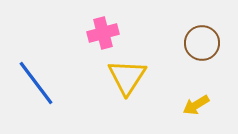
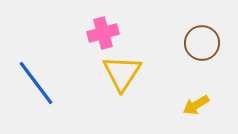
yellow triangle: moved 5 px left, 4 px up
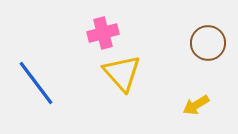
brown circle: moved 6 px right
yellow triangle: rotated 15 degrees counterclockwise
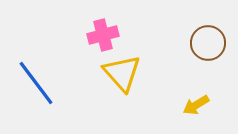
pink cross: moved 2 px down
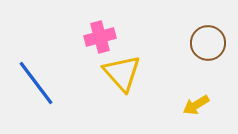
pink cross: moved 3 px left, 2 px down
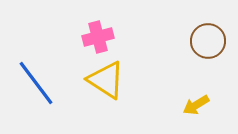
pink cross: moved 2 px left
brown circle: moved 2 px up
yellow triangle: moved 16 px left, 7 px down; rotated 15 degrees counterclockwise
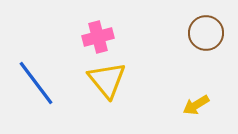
brown circle: moved 2 px left, 8 px up
yellow triangle: moved 1 px right; rotated 18 degrees clockwise
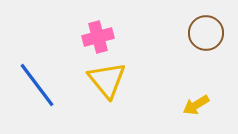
blue line: moved 1 px right, 2 px down
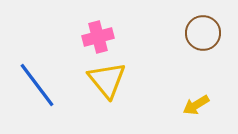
brown circle: moved 3 px left
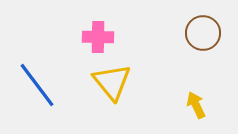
pink cross: rotated 16 degrees clockwise
yellow triangle: moved 5 px right, 2 px down
yellow arrow: rotated 96 degrees clockwise
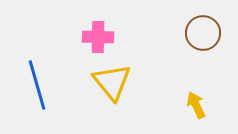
blue line: rotated 21 degrees clockwise
